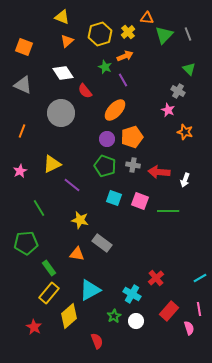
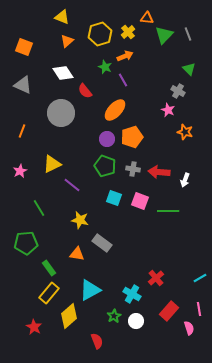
gray cross at (133, 165): moved 4 px down
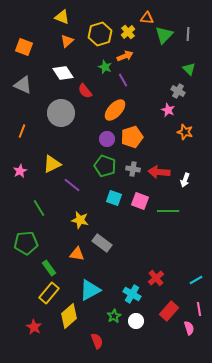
gray line at (188, 34): rotated 24 degrees clockwise
cyan line at (200, 278): moved 4 px left, 2 px down
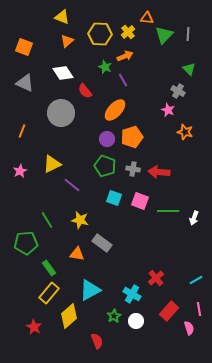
yellow hexagon at (100, 34): rotated 20 degrees clockwise
gray triangle at (23, 85): moved 2 px right, 2 px up
white arrow at (185, 180): moved 9 px right, 38 px down
green line at (39, 208): moved 8 px right, 12 px down
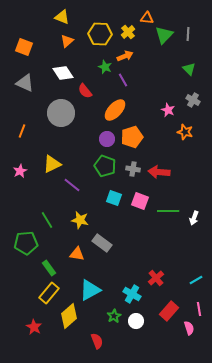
gray cross at (178, 91): moved 15 px right, 9 px down
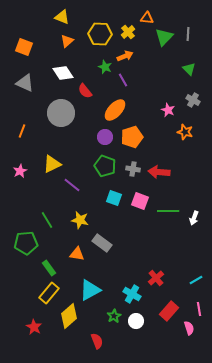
green triangle at (164, 35): moved 2 px down
purple circle at (107, 139): moved 2 px left, 2 px up
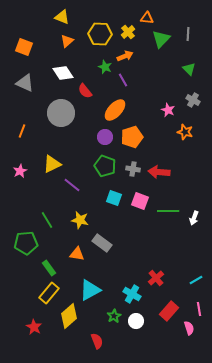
green triangle at (164, 37): moved 3 px left, 2 px down
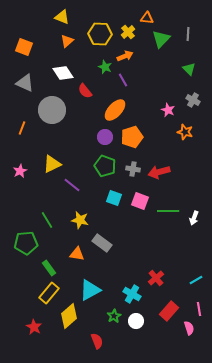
gray circle at (61, 113): moved 9 px left, 3 px up
orange line at (22, 131): moved 3 px up
red arrow at (159, 172): rotated 20 degrees counterclockwise
